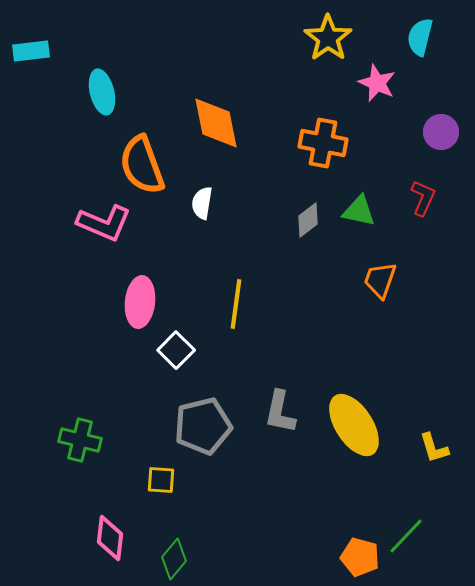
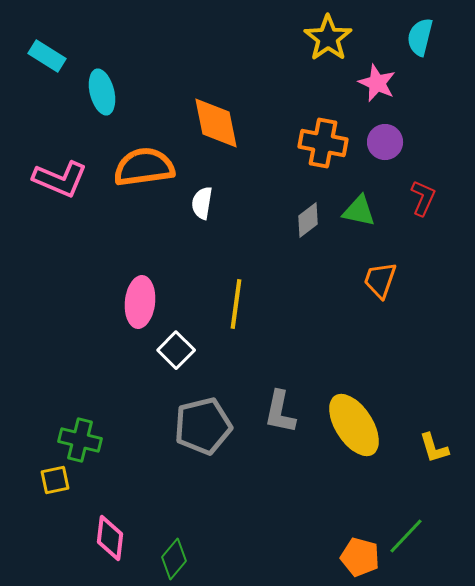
cyan rectangle: moved 16 px right, 5 px down; rotated 39 degrees clockwise
purple circle: moved 56 px left, 10 px down
orange semicircle: moved 2 px right, 2 px down; rotated 102 degrees clockwise
pink L-shape: moved 44 px left, 44 px up
yellow square: moved 106 px left; rotated 16 degrees counterclockwise
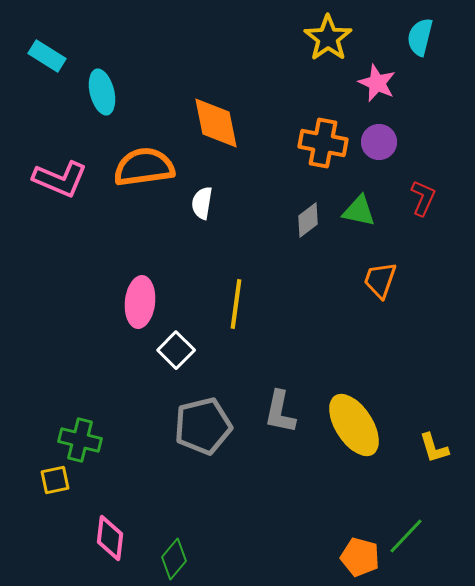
purple circle: moved 6 px left
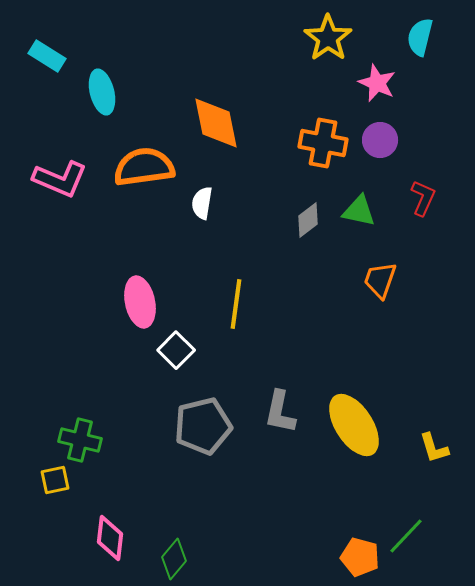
purple circle: moved 1 px right, 2 px up
pink ellipse: rotated 18 degrees counterclockwise
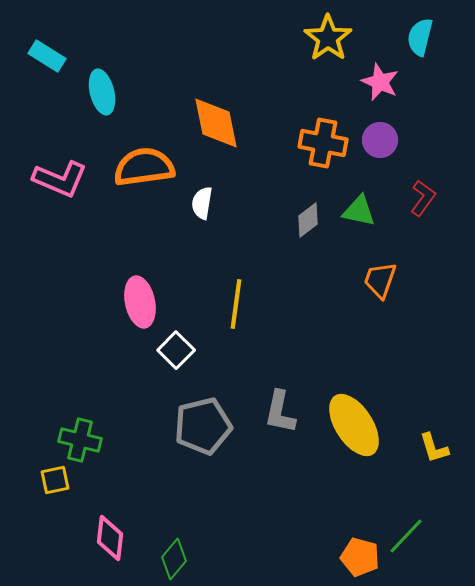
pink star: moved 3 px right, 1 px up
red L-shape: rotated 12 degrees clockwise
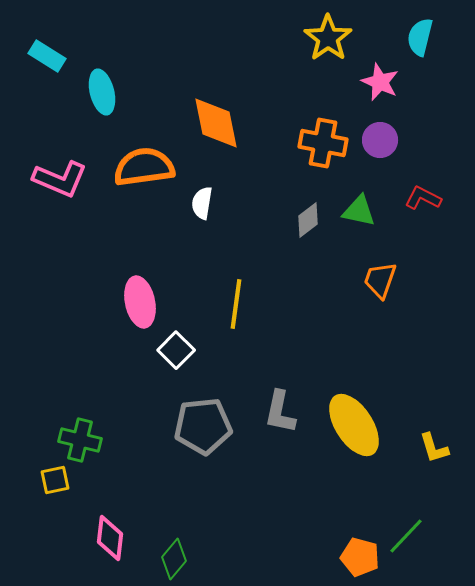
red L-shape: rotated 99 degrees counterclockwise
gray pentagon: rotated 8 degrees clockwise
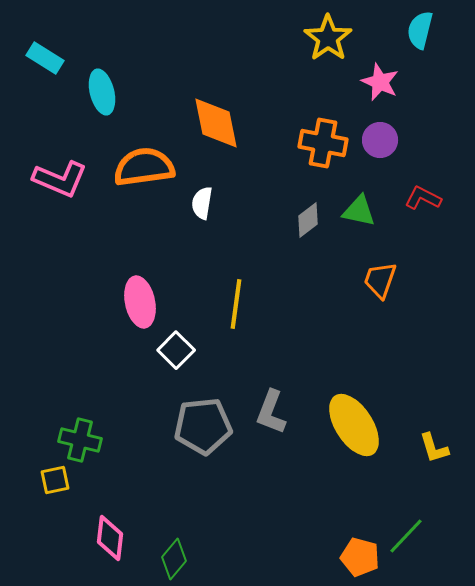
cyan semicircle: moved 7 px up
cyan rectangle: moved 2 px left, 2 px down
gray L-shape: moved 9 px left; rotated 9 degrees clockwise
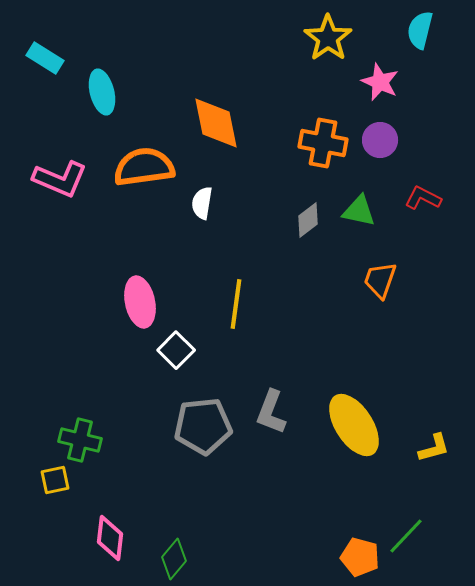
yellow L-shape: rotated 88 degrees counterclockwise
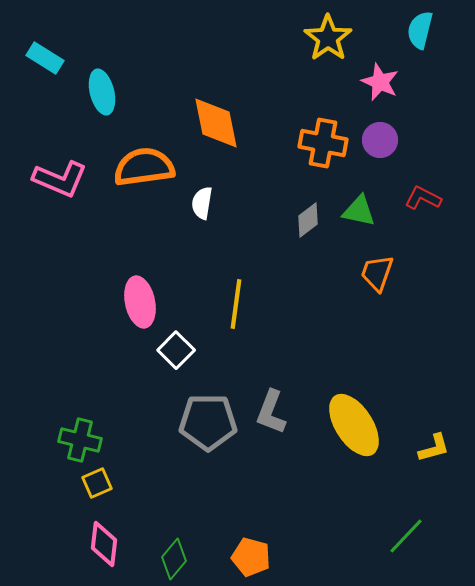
orange trapezoid: moved 3 px left, 7 px up
gray pentagon: moved 5 px right, 4 px up; rotated 6 degrees clockwise
yellow square: moved 42 px right, 3 px down; rotated 12 degrees counterclockwise
pink diamond: moved 6 px left, 6 px down
orange pentagon: moved 109 px left
